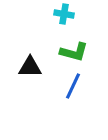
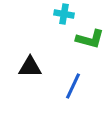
green L-shape: moved 16 px right, 13 px up
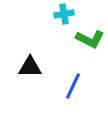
cyan cross: rotated 18 degrees counterclockwise
green L-shape: rotated 12 degrees clockwise
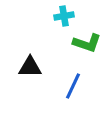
cyan cross: moved 2 px down
green L-shape: moved 3 px left, 4 px down; rotated 8 degrees counterclockwise
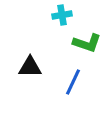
cyan cross: moved 2 px left, 1 px up
blue line: moved 4 px up
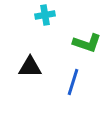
cyan cross: moved 17 px left
blue line: rotated 8 degrees counterclockwise
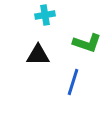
black triangle: moved 8 px right, 12 px up
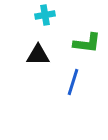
green L-shape: rotated 12 degrees counterclockwise
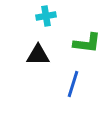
cyan cross: moved 1 px right, 1 px down
blue line: moved 2 px down
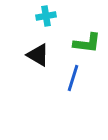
black triangle: rotated 30 degrees clockwise
blue line: moved 6 px up
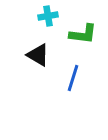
cyan cross: moved 2 px right
green L-shape: moved 4 px left, 9 px up
